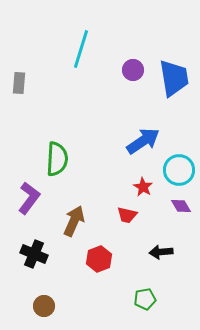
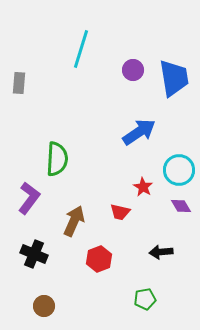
blue arrow: moved 4 px left, 9 px up
red trapezoid: moved 7 px left, 3 px up
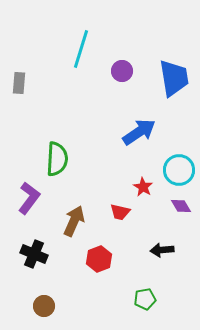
purple circle: moved 11 px left, 1 px down
black arrow: moved 1 px right, 2 px up
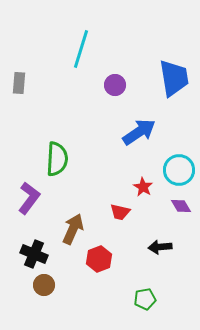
purple circle: moved 7 px left, 14 px down
brown arrow: moved 1 px left, 8 px down
black arrow: moved 2 px left, 3 px up
brown circle: moved 21 px up
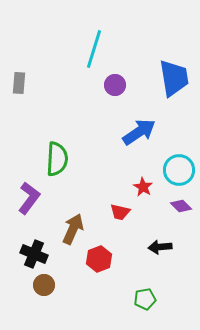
cyan line: moved 13 px right
purple diamond: rotated 15 degrees counterclockwise
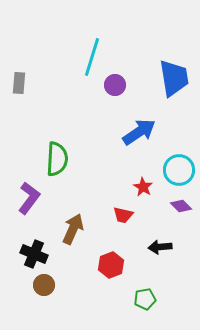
cyan line: moved 2 px left, 8 px down
red trapezoid: moved 3 px right, 3 px down
red hexagon: moved 12 px right, 6 px down
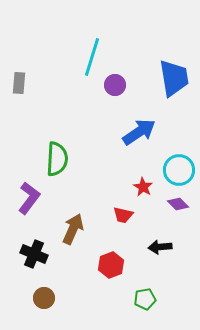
purple diamond: moved 3 px left, 2 px up
brown circle: moved 13 px down
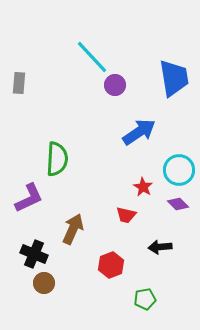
cyan line: rotated 60 degrees counterclockwise
purple L-shape: rotated 28 degrees clockwise
red trapezoid: moved 3 px right
brown circle: moved 15 px up
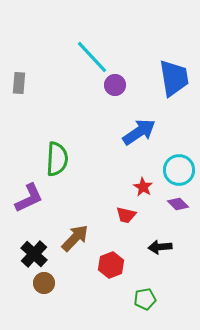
brown arrow: moved 2 px right, 9 px down; rotated 20 degrees clockwise
black cross: rotated 20 degrees clockwise
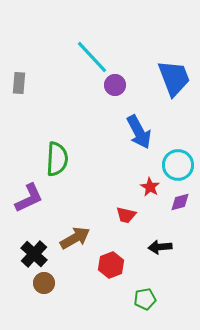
blue trapezoid: rotated 12 degrees counterclockwise
blue arrow: rotated 96 degrees clockwise
cyan circle: moved 1 px left, 5 px up
red star: moved 7 px right
purple diamond: moved 2 px right, 2 px up; rotated 60 degrees counterclockwise
brown arrow: rotated 16 degrees clockwise
